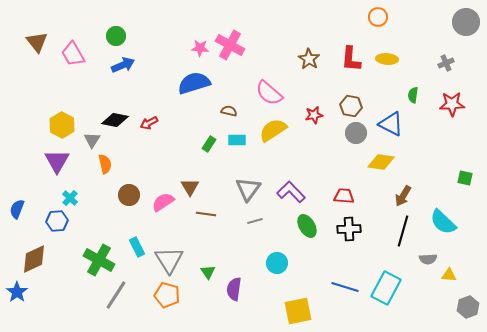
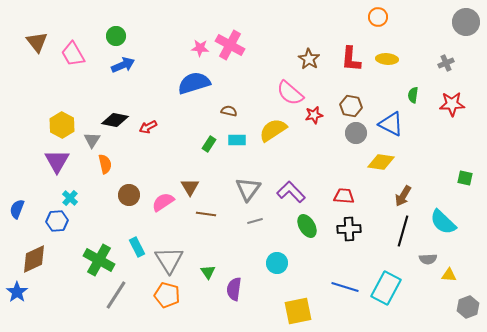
pink semicircle at (269, 93): moved 21 px right
red arrow at (149, 123): moved 1 px left, 4 px down
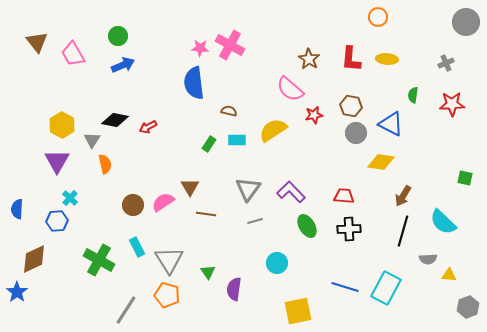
green circle at (116, 36): moved 2 px right
blue semicircle at (194, 83): rotated 80 degrees counterclockwise
pink semicircle at (290, 93): moved 4 px up
brown circle at (129, 195): moved 4 px right, 10 px down
blue semicircle at (17, 209): rotated 18 degrees counterclockwise
gray line at (116, 295): moved 10 px right, 15 px down
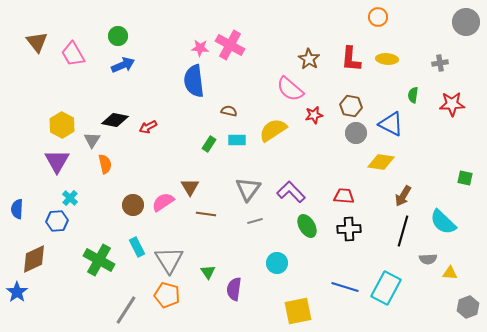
gray cross at (446, 63): moved 6 px left; rotated 14 degrees clockwise
blue semicircle at (194, 83): moved 2 px up
yellow triangle at (449, 275): moved 1 px right, 2 px up
